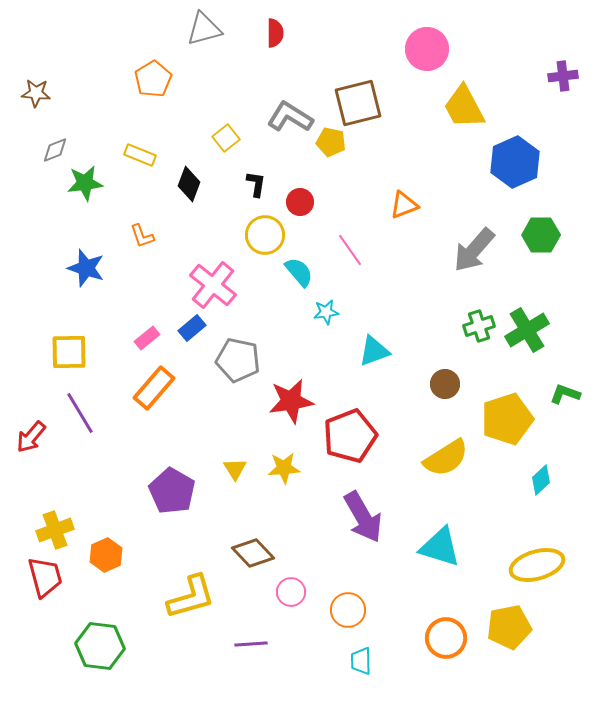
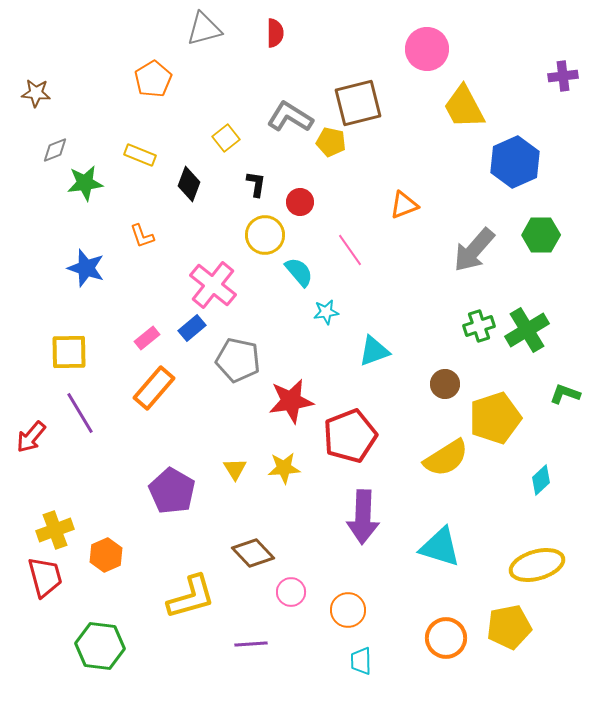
yellow pentagon at (507, 419): moved 12 px left, 1 px up
purple arrow at (363, 517): rotated 32 degrees clockwise
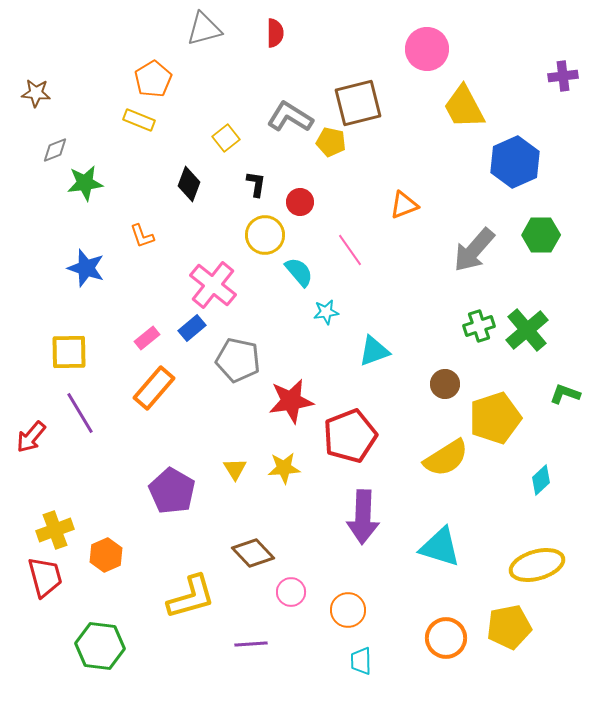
yellow rectangle at (140, 155): moved 1 px left, 35 px up
green cross at (527, 330): rotated 9 degrees counterclockwise
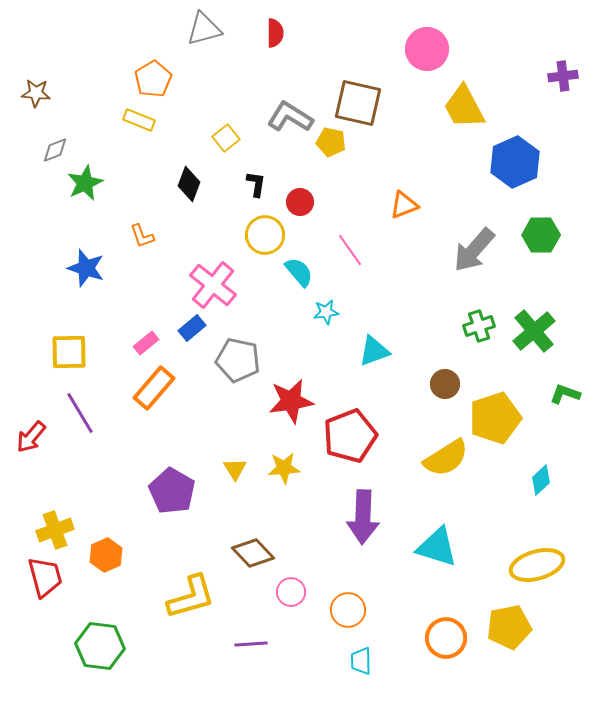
brown square at (358, 103): rotated 27 degrees clockwise
green star at (85, 183): rotated 18 degrees counterclockwise
green cross at (527, 330): moved 7 px right, 1 px down
pink rectangle at (147, 338): moved 1 px left, 5 px down
cyan triangle at (440, 547): moved 3 px left
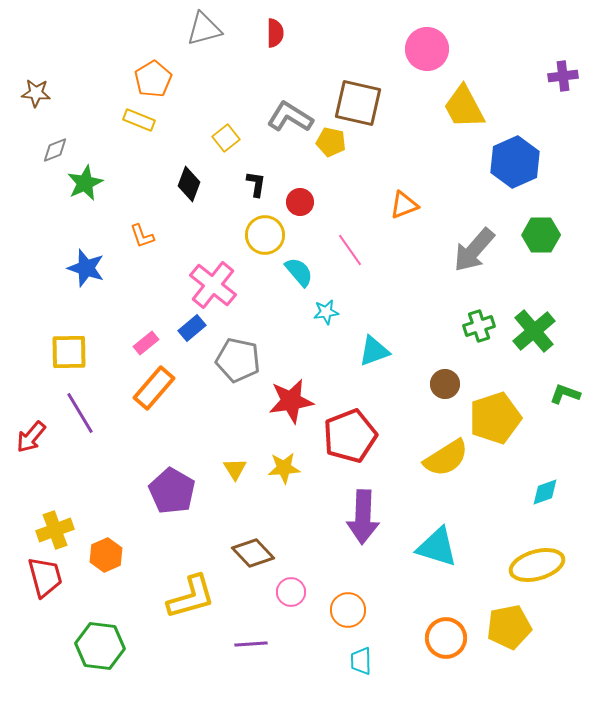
cyan diamond at (541, 480): moved 4 px right, 12 px down; rotated 24 degrees clockwise
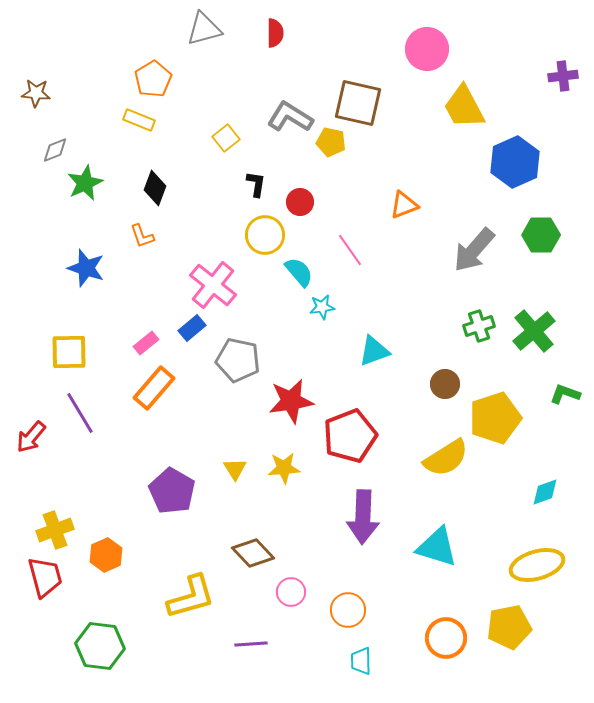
black diamond at (189, 184): moved 34 px left, 4 px down
cyan star at (326, 312): moved 4 px left, 5 px up
